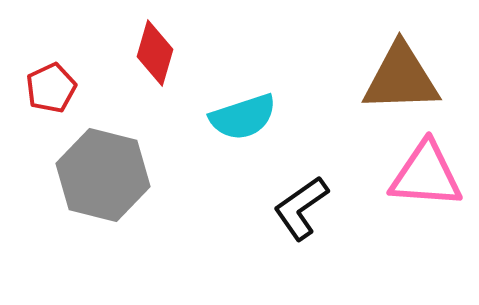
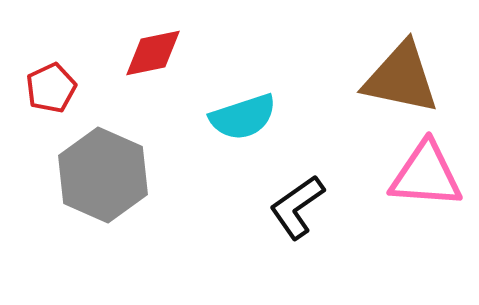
red diamond: moved 2 px left; rotated 62 degrees clockwise
brown triangle: rotated 14 degrees clockwise
gray hexagon: rotated 10 degrees clockwise
black L-shape: moved 4 px left, 1 px up
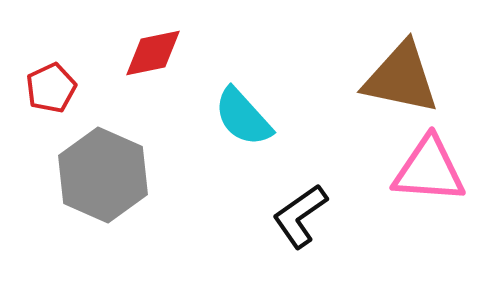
cyan semicircle: rotated 66 degrees clockwise
pink triangle: moved 3 px right, 5 px up
black L-shape: moved 3 px right, 9 px down
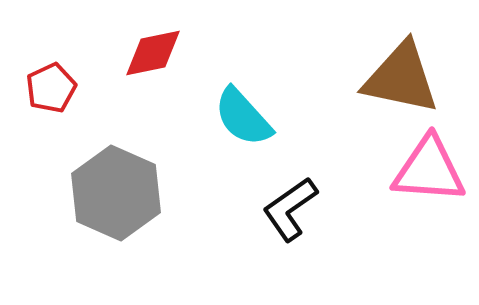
gray hexagon: moved 13 px right, 18 px down
black L-shape: moved 10 px left, 7 px up
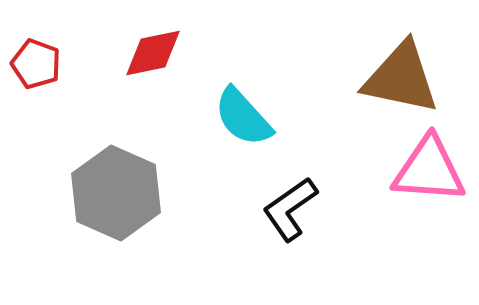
red pentagon: moved 15 px left, 24 px up; rotated 27 degrees counterclockwise
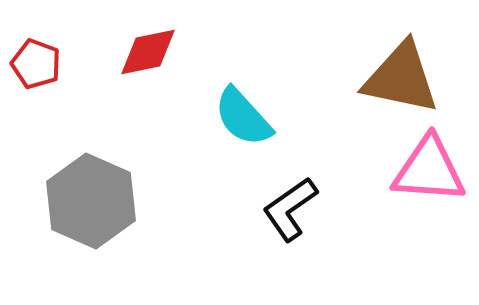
red diamond: moved 5 px left, 1 px up
gray hexagon: moved 25 px left, 8 px down
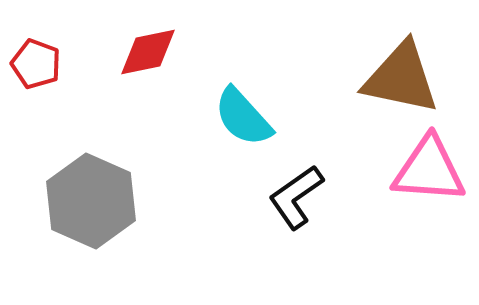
black L-shape: moved 6 px right, 12 px up
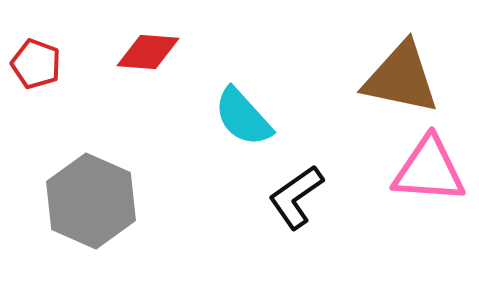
red diamond: rotated 16 degrees clockwise
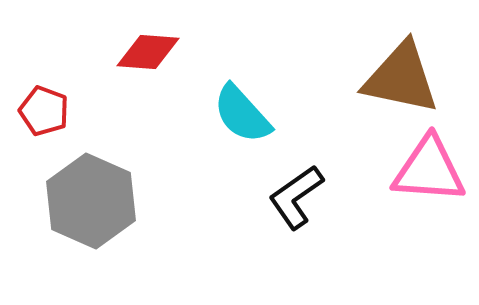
red pentagon: moved 8 px right, 47 px down
cyan semicircle: moved 1 px left, 3 px up
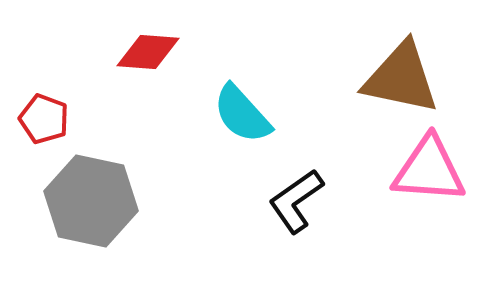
red pentagon: moved 8 px down
black L-shape: moved 4 px down
gray hexagon: rotated 12 degrees counterclockwise
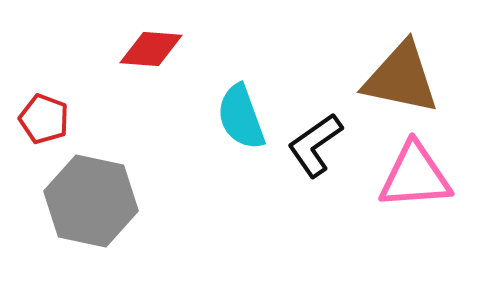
red diamond: moved 3 px right, 3 px up
cyan semicircle: moved 1 px left, 3 px down; rotated 22 degrees clockwise
pink triangle: moved 14 px left, 6 px down; rotated 8 degrees counterclockwise
black L-shape: moved 19 px right, 56 px up
